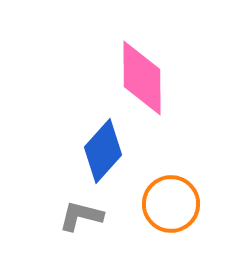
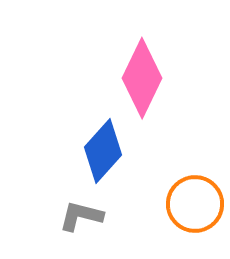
pink diamond: rotated 26 degrees clockwise
orange circle: moved 24 px right
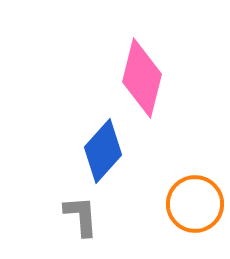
pink diamond: rotated 12 degrees counterclockwise
gray L-shape: rotated 72 degrees clockwise
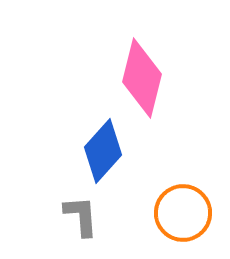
orange circle: moved 12 px left, 9 px down
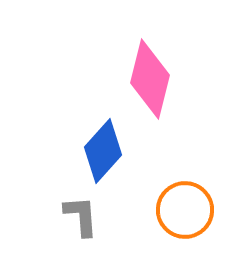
pink diamond: moved 8 px right, 1 px down
orange circle: moved 2 px right, 3 px up
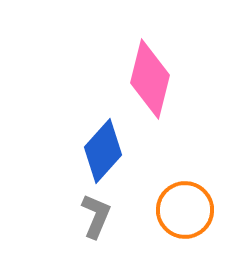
gray L-shape: moved 15 px right; rotated 27 degrees clockwise
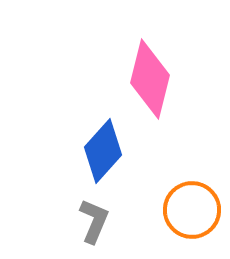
orange circle: moved 7 px right
gray L-shape: moved 2 px left, 5 px down
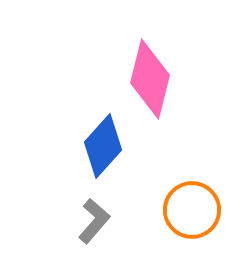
blue diamond: moved 5 px up
gray L-shape: rotated 18 degrees clockwise
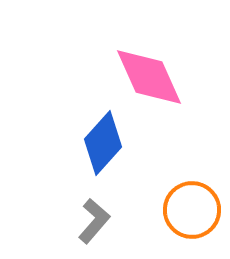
pink diamond: moved 1 px left, 2 px up; rotated 38 degrees counterclockwise
blue diamond: moved 3 px up
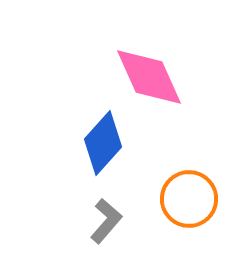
orange circle: moved 3 px left, 11 px up
gray L-shape: moved 12 px right
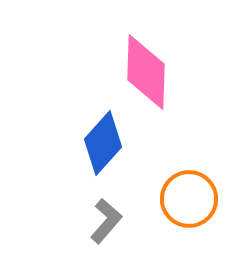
pink diamond: moved 3 px left, 5 px up; rotated 26 degrees clockwise
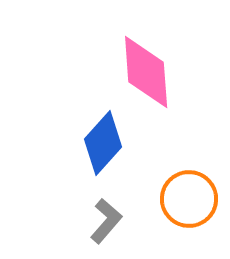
pink diamond: rotated 6 degrees counterclockwise
